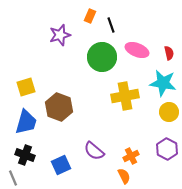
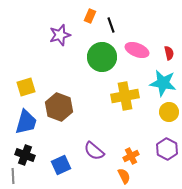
gray line: moved 2 px up; rotated 21 degrees clockwise
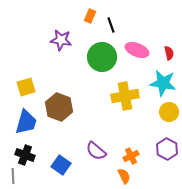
purple star: moved 1 px right, 5 px down; rotated 25 degrees clockwise
purple semicircle: moved 2 px right
blue square: rotated 30 degrees counterclockwise
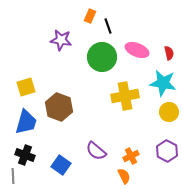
black line: moved 3 px left, 1 px down
purple hexagon: moved 2 px down
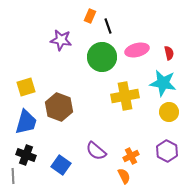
pink ellipse: rotated 35 degrees counterclockwise
black cross: moved 1 px right
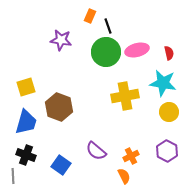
green circle: moved 4 px right, 5 px up
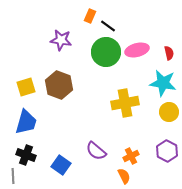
black line: rotated 35 degrees counterclockwise
yellow cross: moved 7 px down
brown hexagon: moved 22 px up
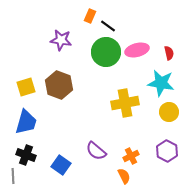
cyan star: moved 2 px left
